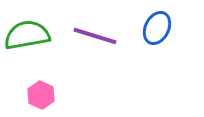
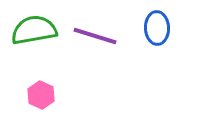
blue ellipse: rotated 28 degrees counterclockwise
green semicircle: moved 7 px right, 5 px up
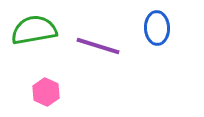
purple line: moved 3 px right, 10 px down
pink hexagon: moved 5 px right, 3 px up
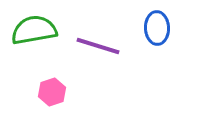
pink hexagon: moved 6 px right; rotated 16 degrees clockwise
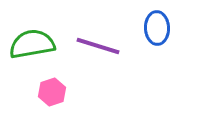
green semicircle: moved 2 px left, 14 px down
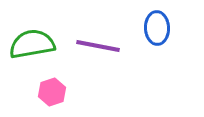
purple line: rotated 6 degrees counterclockwise
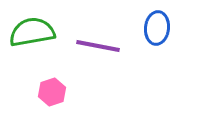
blue ellipse: rotated 8 degrees clockwise
green semicircle: moved 12 px up
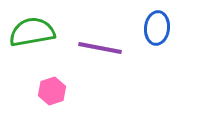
purple line: moved 2 px right, 2 px down
pink hexagon: moved 1 px up
